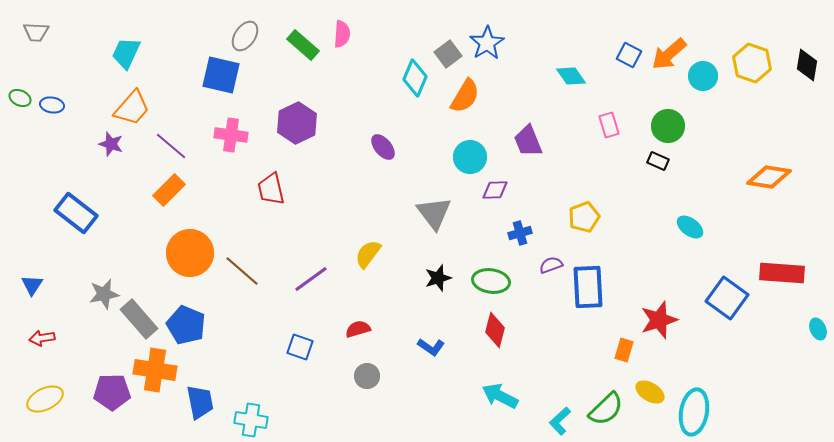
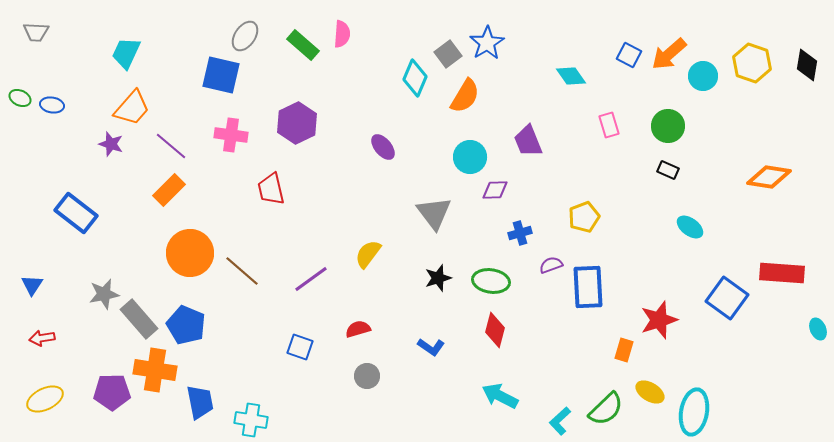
black rectangle at (658, 161): moved 10 px right, 9 px down
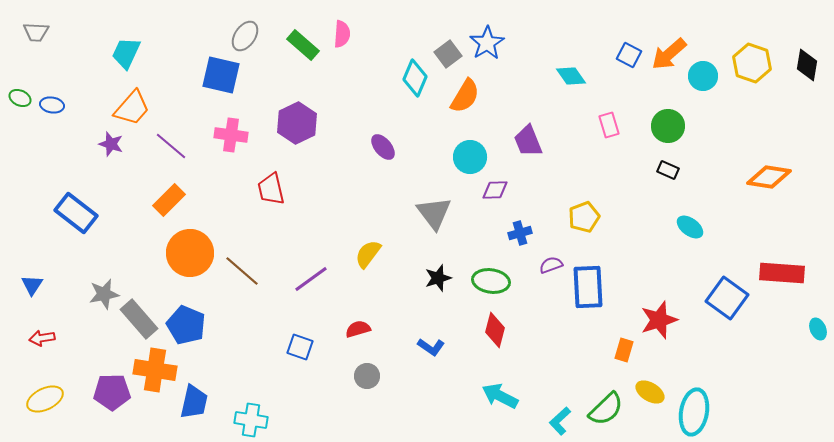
orange rectangle at (169, 190): moved 10 px down
blue trapezoid at (200, 402): moved 6 px left; rotated 24 degrees clockwise
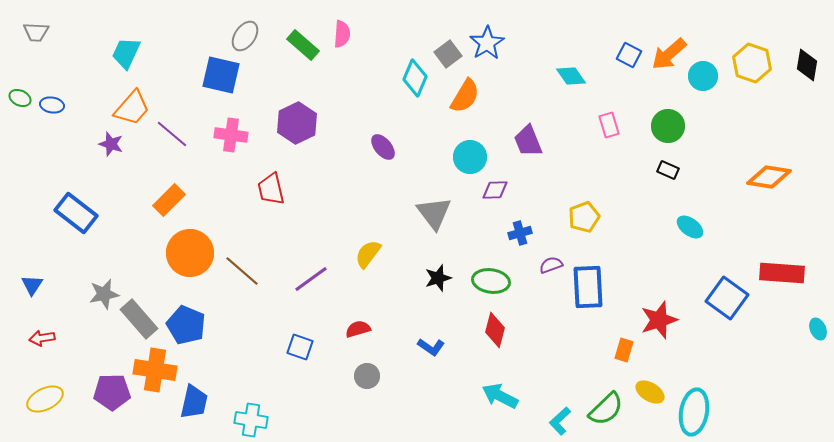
purple line at (171, 146): moved 1 px right, 12 px up
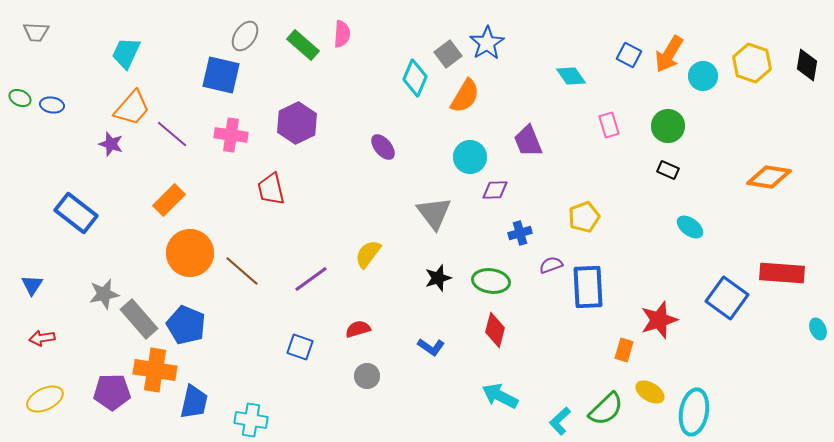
orange arrow at (669, 54): rotated 18 degrees counterclockwise
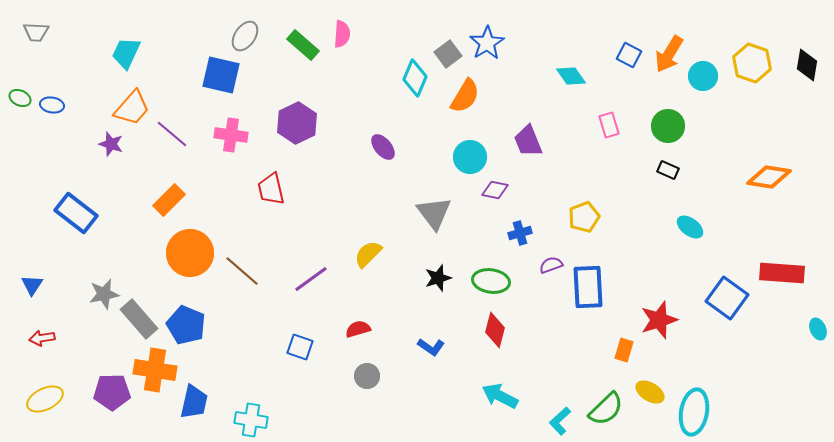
purple diamond at (495, 190): rotated 12 degrees clockwise
yellow semicircle at (368, 254): rotated 8 degrees clockwise
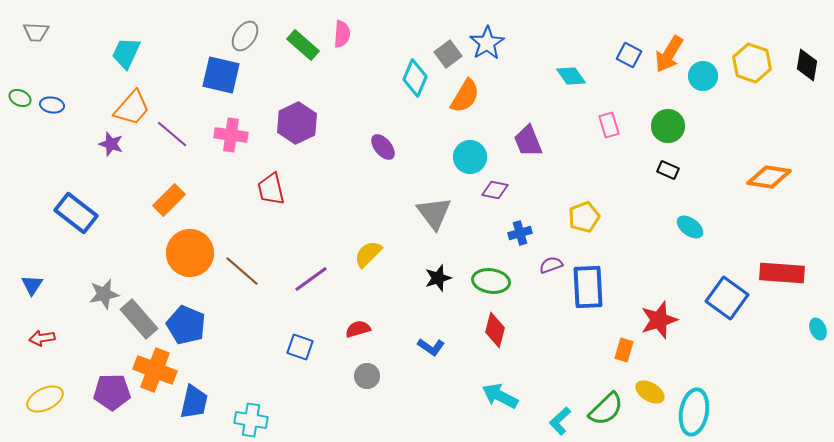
orange cross at (155, 370): rotated 12 degrees clockwise
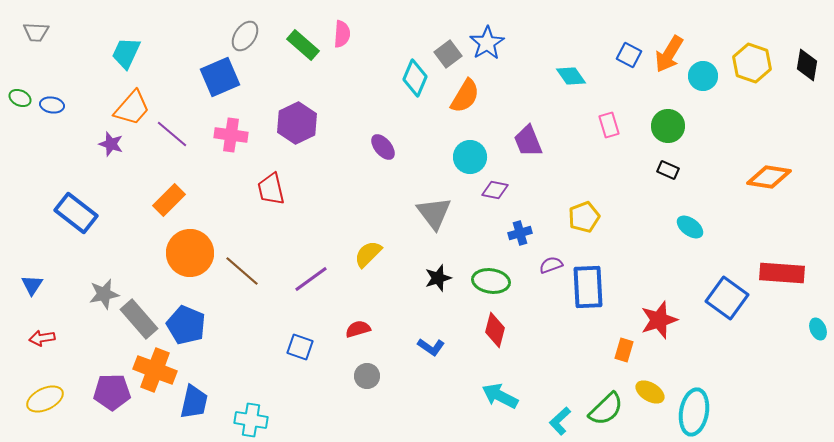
blue square at (221, 75): moved 1 px left, 2 px down; rotated 36 degrees counterclockwise
